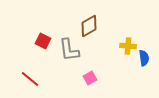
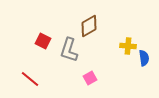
gray L-shape: rotated 25 degrees clockwise
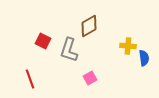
red line: rotated 30 degrees clockwise
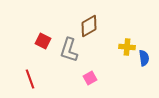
yellow cross: moved 1 px left, 1 px down
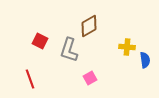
red square: moved 3 px left
blue semicircle: moved 1 px right, 2 px down
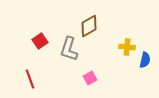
red square: rotated 28 degrees clockwise
gray L-shape: moved 1 px up
blue semicircle: rotated 21 degrees clockwise
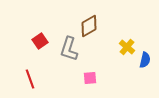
yellow cross: rotated 35 degrees clockwise
pink square: rotated 24 degrees clockwise
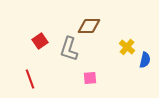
brown diamond: rotated 30 degrees clockwise
